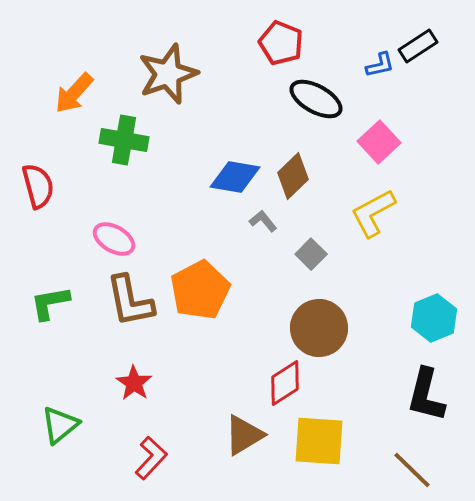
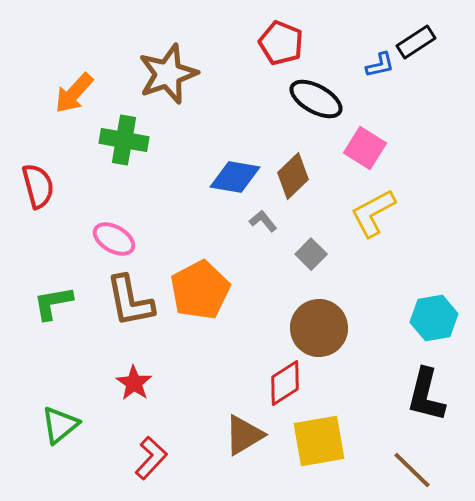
black rectangle: moved 2 px left, 4 px up
pink square: moved 14 px left, 6 px down; rotated 15 degrees counterclockwise
green L-shape: moved 3 px right
cyan hexagon: rotated 12 degrees clockwise
yellow square: rotated 14 degrees counterclockwise
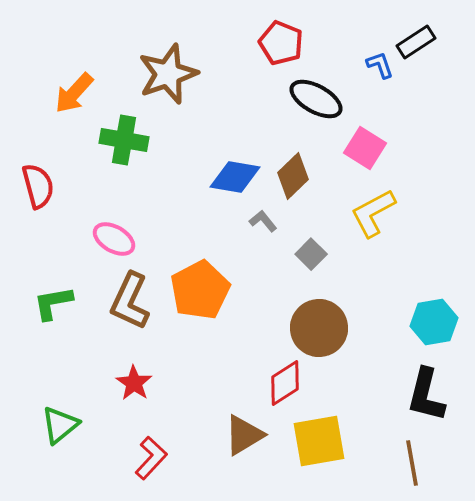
blue L-shape: rotated 96 degrees counterclockwise
brown L-shape: rotated 36 degrees clockwise
cyan hexagon: moved 4 px down
brown line: moved 7 px up; rotated 36 degrees clockwise
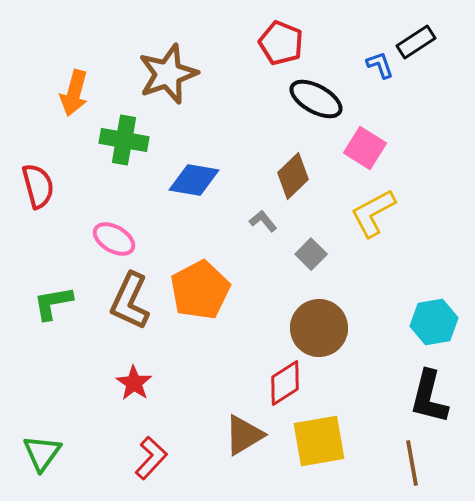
orange arrow: rotated 27 degrees counterclockwise
blue diamond: moved 41 px left, 3 px down
black L-shape: moved 3 px right, 2 px down
green triangle: moved 18 px left, 28 px down; rotated 15 degrees counterclockwise
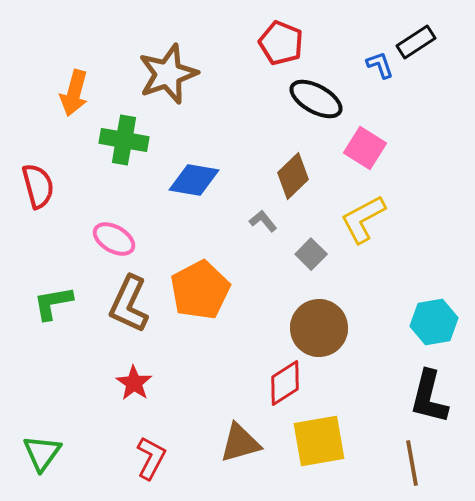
yellow L-shape: moved 10 px left, 6 px down
brown L-shape: moved 1 px left, 3 px down
brown triangle: moved 4 px left, 8 px down; rotated 15 degrees clockwise
red L-shape: rotated 15 degrees counterclockwise
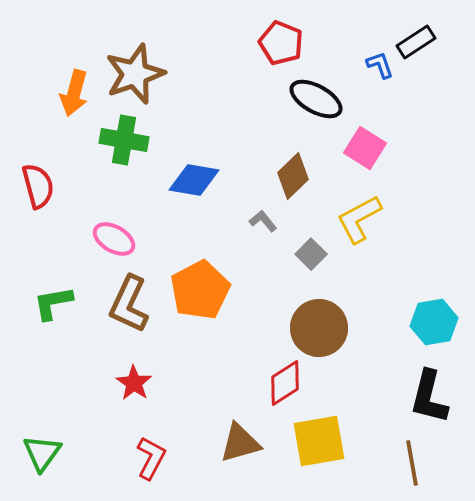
brown star: moved 33 px left
yellow L-shape: moved 4 px left
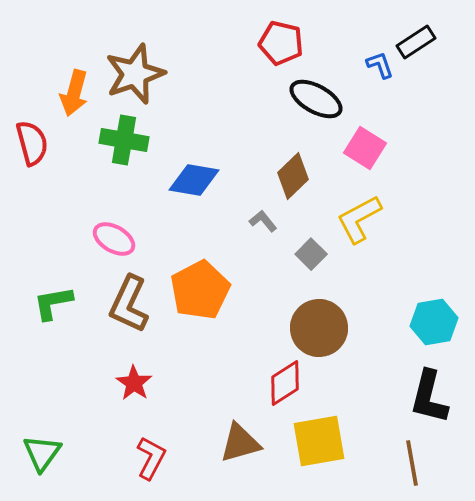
red pentagon: rotated 9 degrees counterclockwise
red semicircle: moved 6 px left, 43 px up
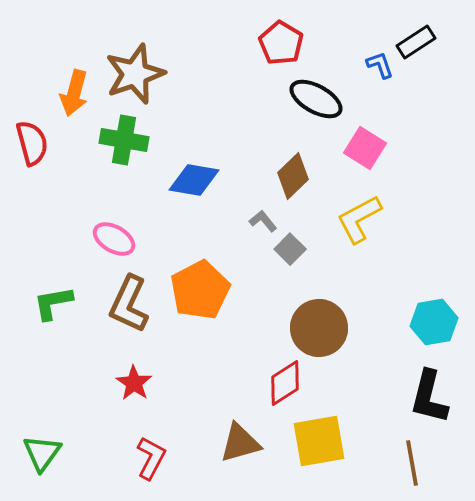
red pentagon: rotated 18 degrees clockwise
gray square: moved 21 px left, 5 px up
